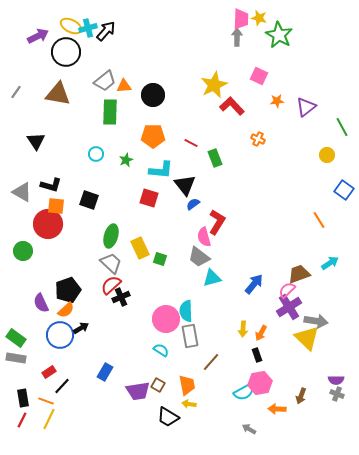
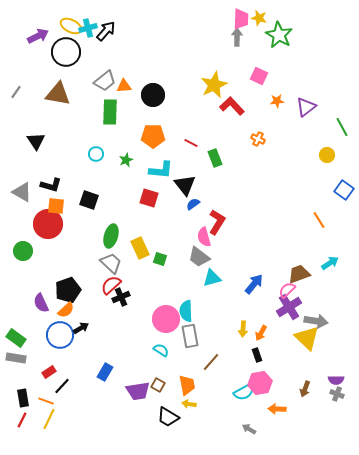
brown arrow at (301, 396): moved 4 px right, 7 px up
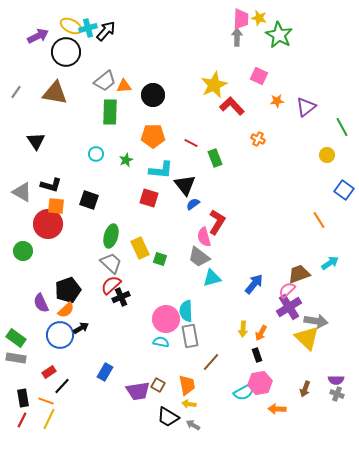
brown triangle at (58, 94): moved 3 px left, 1 px up
cyan semicircle at (161, 350): moved 8 px up; rotated 21 degrees counterclockwise
gray arrow at (249, 429): moved 56 px left, 4 px up
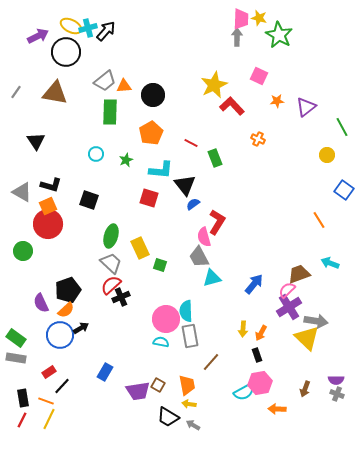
orange pentagon at (153, 136): moved 2 px left, 3 px up; rotated 30 degrees counterclockwise
orange square at (56, 206): moved 8 px left; rotated 30 degrees counterclockwise
gray trapezoid at (199, 257): rotated 25 degrees clockwise
green square at (160, 259): moved 6 px down
cyan arrow at (330, 263): rotated 126 degrees counterclockwise
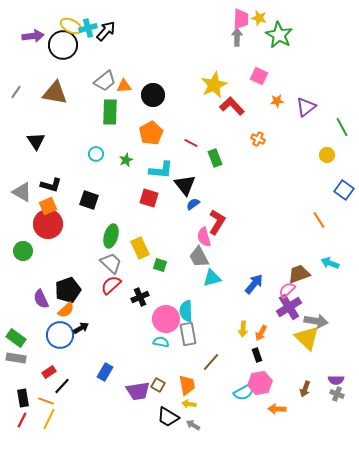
purple arrow at (38, 36): moved 5 px left; rotated 20 degrees clockwise
black circle at (66, 52): moved 3 px left, 7 px up
black cross at (121, 297): moved 19 px right
purple semicircle at (41, 303): moved 4 px up
gray rectangle at (190, 336): moved 2 px left, 2 px up
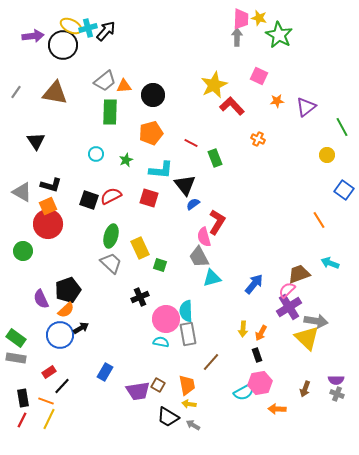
orange pentagon at (151, 133): rotated 15 degrees clockwise
red semicircle at (111, 285): moved 89 px up; rotated 15 degrees clockwise
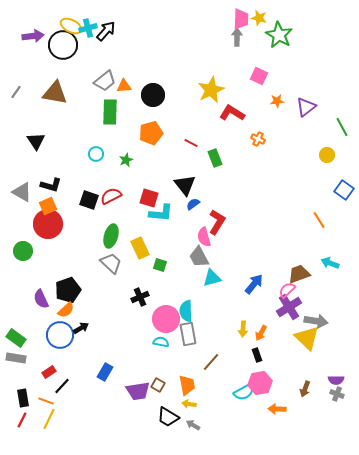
yellow star at (214, 85): moved 3 px left, 5 px down
red L-shape at (232, 106): moved 7 px down; rotated 15 degrees counterclockwise
cyan L-shape at (161, 170): moved 43 px down
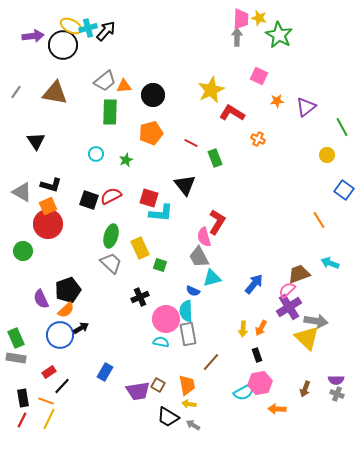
blue semicircle at (193, 204): moved 87 px down; rotated 120 degrees counterclockwise
orange arrow at (261, 333): moved 5 px up
green rectangle at (16, 338): rotated 30 degrees clockwise
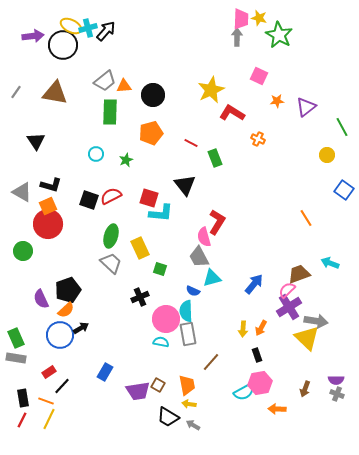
orange line at (319, 220): moved 13 px left, 2 px up
green square at (160, 265): moved 4 px down
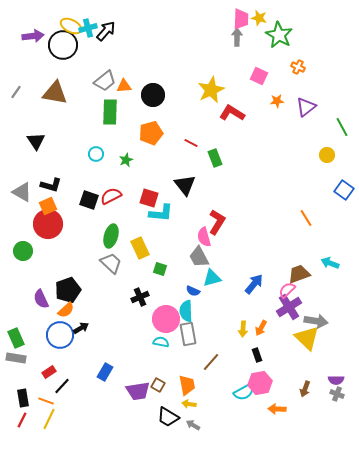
orange cross at (258, 139): moved 40 px right, 72 px up
